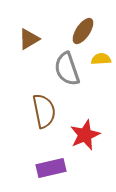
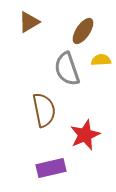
brown triangle: moved 17 px up
yellow semicircle: moved 1 px down
brown semicircle: moved 1 px up
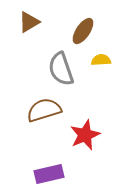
gray semicircle: moved 6 px left
brown semicircle: rotated 96 degrees counterclockwise
purple rectangle: moved 2 px left, 6 px down
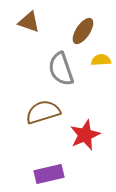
brown triangle: rotated 50 degrees clockwise
brown semicircle: moved 1 px left, 2 px down
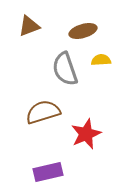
brown triangle: moved 4 px down; rotated 40 degrees counterclockwise
brown ellipse: rotated 40 degrees clockwise
gray semicircle: moved 4 px right
red star: moved 1 px right, 1 px up
purple rectangle: moved 1 px left, 2 px up
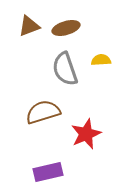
brown ellipse: moved 17 px left, 3 px up
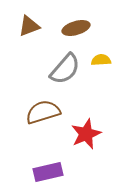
brown ellipse: moved 10 px right
gray semicircle: rotated 120 degrees counterclockwise
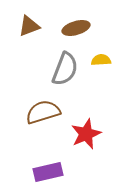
gray semicircle: rotated 20 degrees counterclockwise
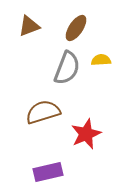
brown ellipse: rotated 40 degrees counterclockwise
gray semicircle: moved 2 px right, 1 px up
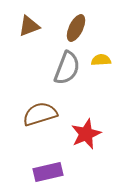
brown ellipse: rotated 8 degrees counterclockwise
brown semicircle: moved 3 px left, 2 px down
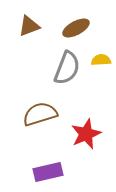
brown ellipse: rotated 36 degrees clockwise
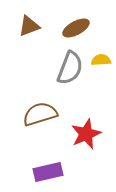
gray semicircle: moved 3 px right
